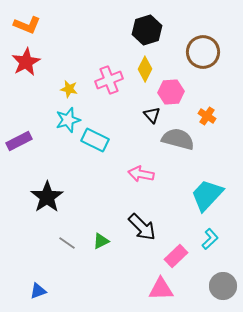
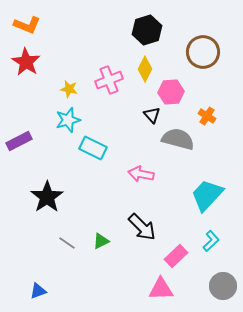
red star: rotated 12 degrees counterclockwise
cyan rectangle: moved 2 px left, 8 px down
cyan L-shape: moved 1 px right, 2 px down
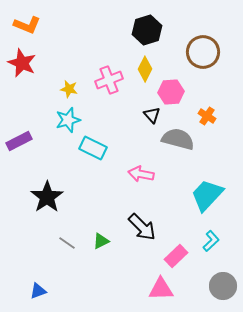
red star: moved 4 px left, 1 px down; rotated 8 degrees counterclockwise
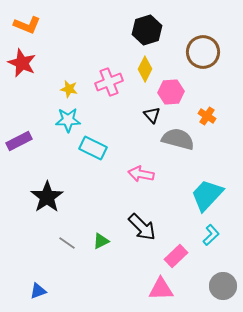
pink cross: moved 2 px down
cyan star: rotated 15 degrees clockwise
cyan L-shape: moved 6 px up
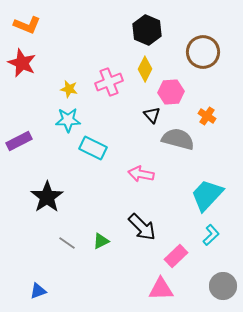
black hexagon: rotated 20 degrees counterclockwise
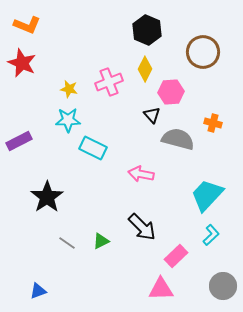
orange cross: moved 6 px right, 7 px down; rotated 18 degrees counterclockwise
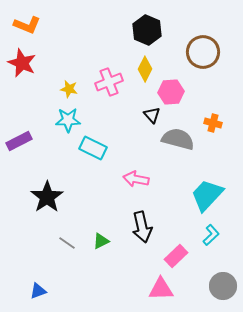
pink arrow: moved 5 px left, 5 px down
black arrow: rotated 32 degrees clockwise
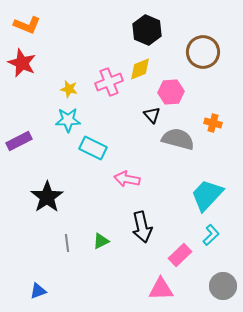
yellow diamond: moved 5 px left; rotated 40 degrees clockwise
pink arrow: moved 9 px left
gray line: rotated 48 degrees clockwise
pink rectangle: moved 4 px right, 1 px up
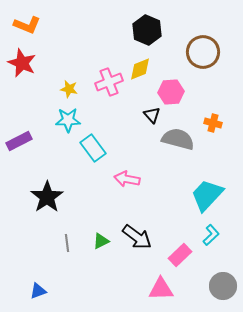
cyan rectangle: rotated 28 degrees clockwise
black arrow: moved 5 px left, 10 px down; rotated 40 degrees counterclockwise
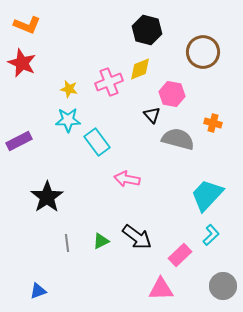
black hexagon: rotated 8 degrees counterclockwise
pink hexagon: moved 1 px right, 2 px down; rotated 15 degrees clockwise
cyan rectangle: moved 4 px right, 6 px up
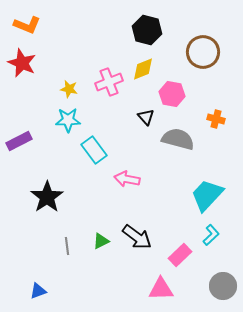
yellow diamond: moved 3 px right
black triangle: moved 6 px left, 2 px down
orange cross: moved 3 px right, 4 px up
cyan rectangle: moved 3 px left, 8 px down
gray line: moved 3 px down
